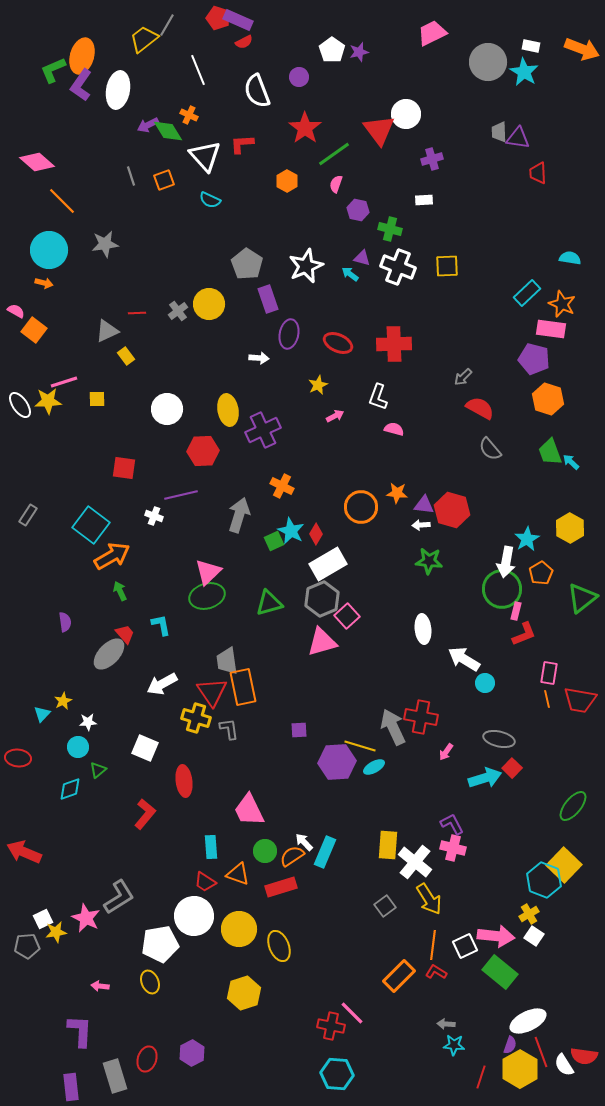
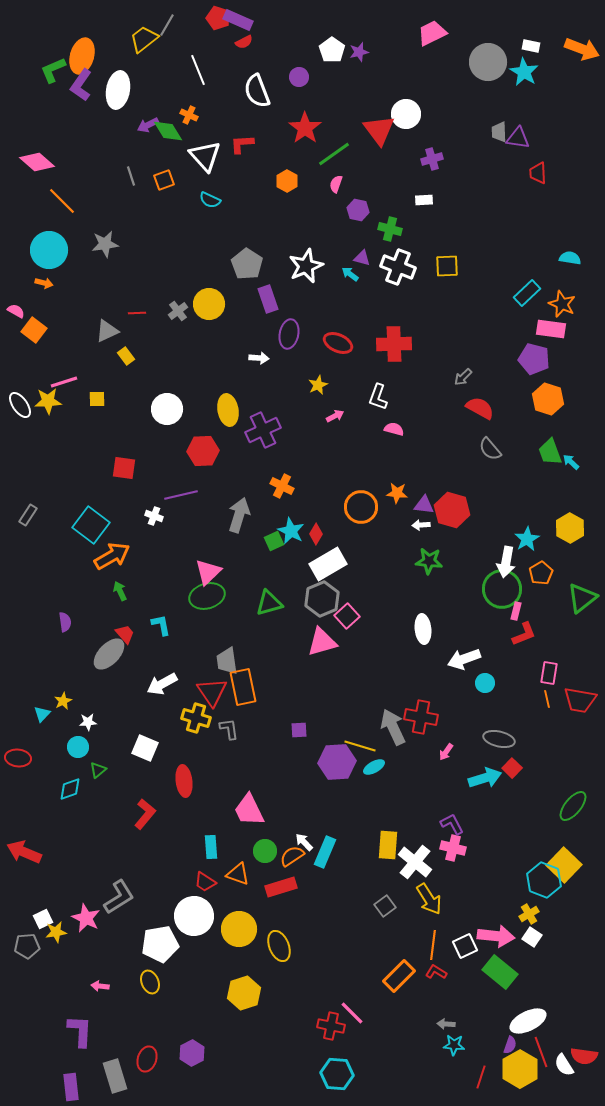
white arrow at (464, 659): rotated 52 degrees counterclockwise
white square at (534, 936): moved 2 px left, 1 px down
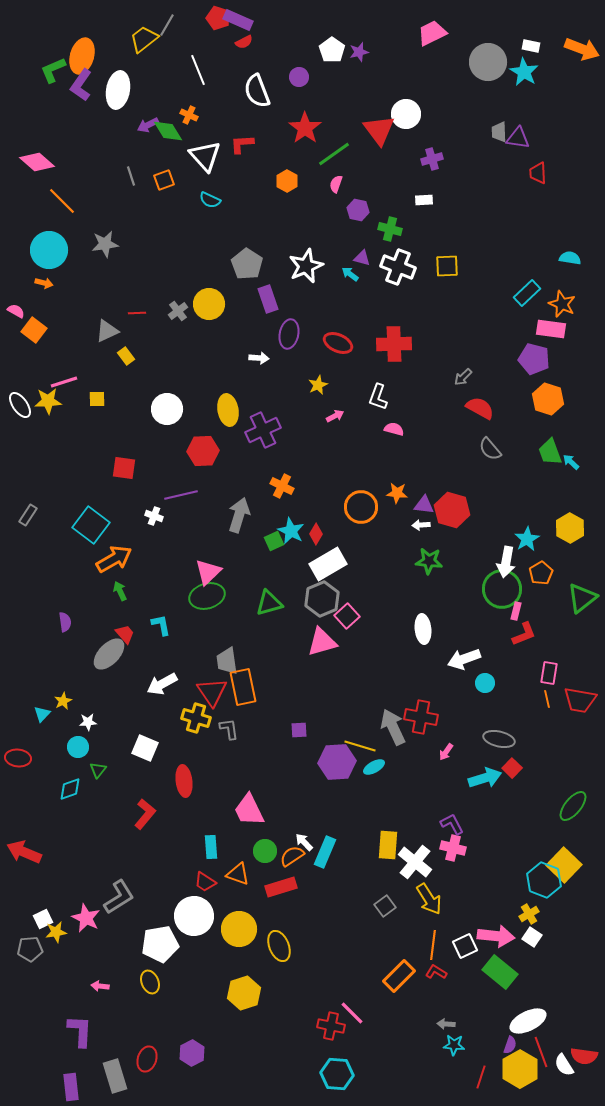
orange arrow at (112, 556): moved 2 px right, 3 px down
green triangle at (98, 770): rotated 12 degrees counterclockwise
gray pentagon at (27, 946): moved 3 px right, 3 px down
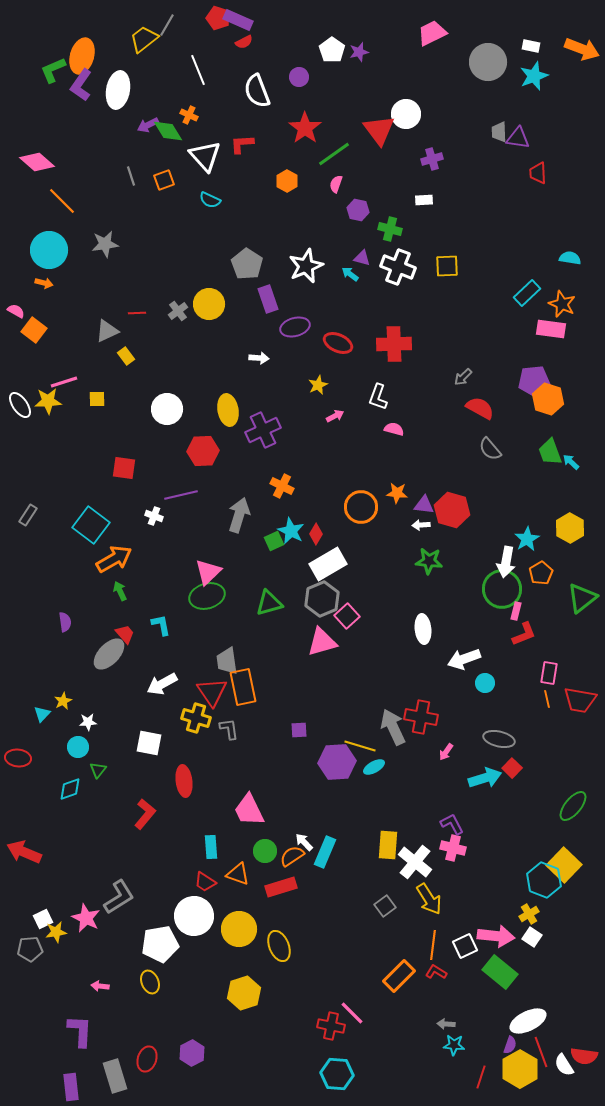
cyan star at (524, 72): moved 10 px right, 4 px down; rotated 20 degrees clockwise
purple ellipse at (289, 334): moved 6 px right, 7 px up; rotated 64 degrees clockwise
purple pentagon at (534, 359): moved 22 px down; rotated 20 degrees counterclockwise
white square at (145, 748): moved 4 px right, 5 px up; rotated 12 degrees counterclockwise
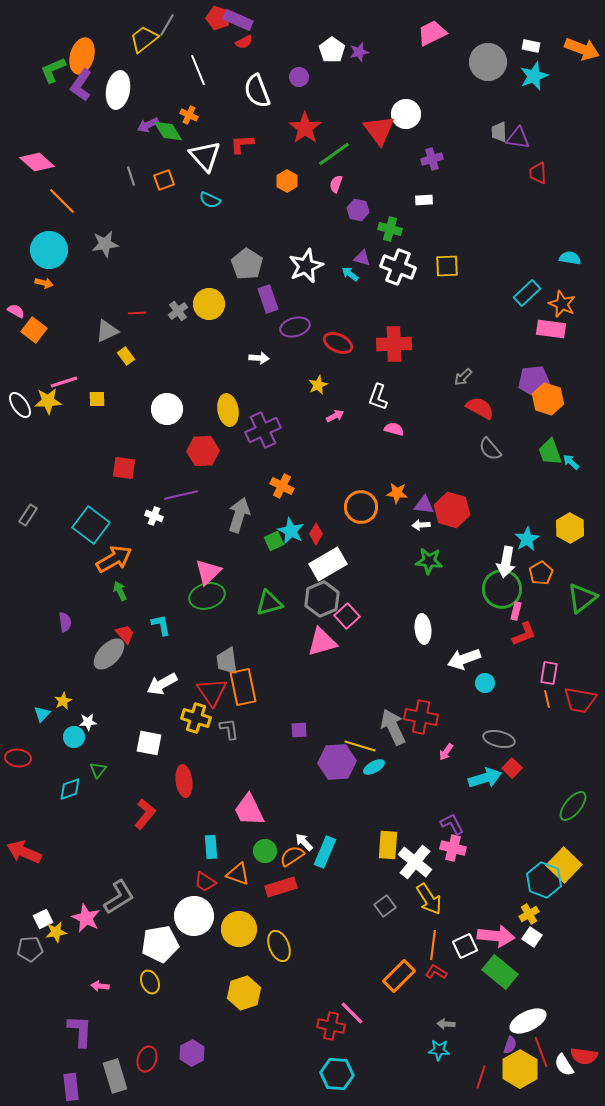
cyan circle at (78, 747): moved 4 px left, 10 px up
cyan star at (454, 1045): moved 15 px left, 5 px down
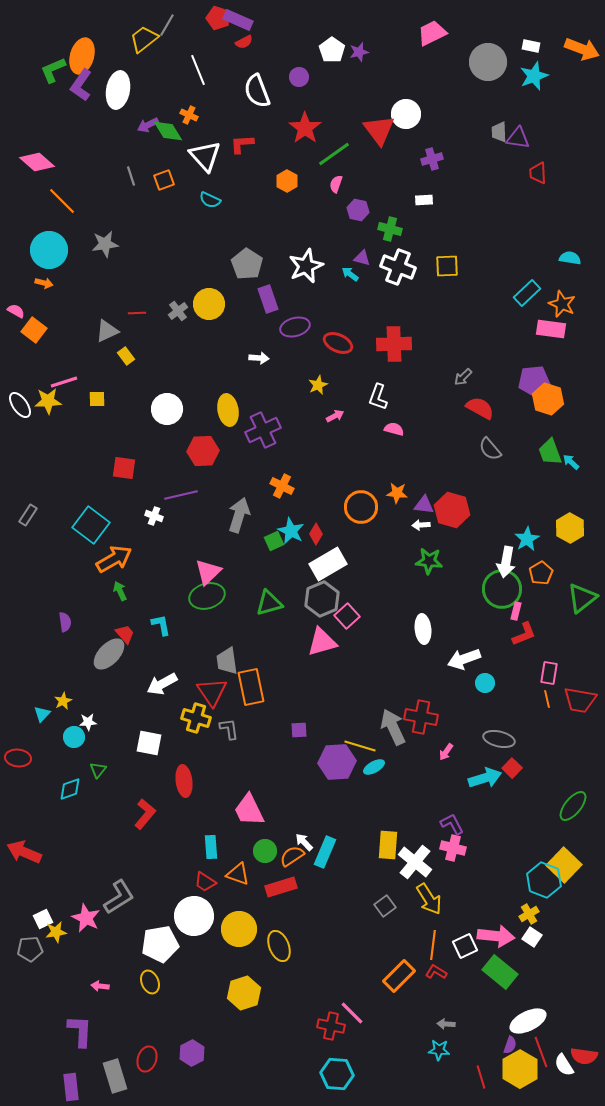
orange rectangle at (243, 687): moved 8 px right
red line at (481, 1077): rotated 35 degrees counterclockwise
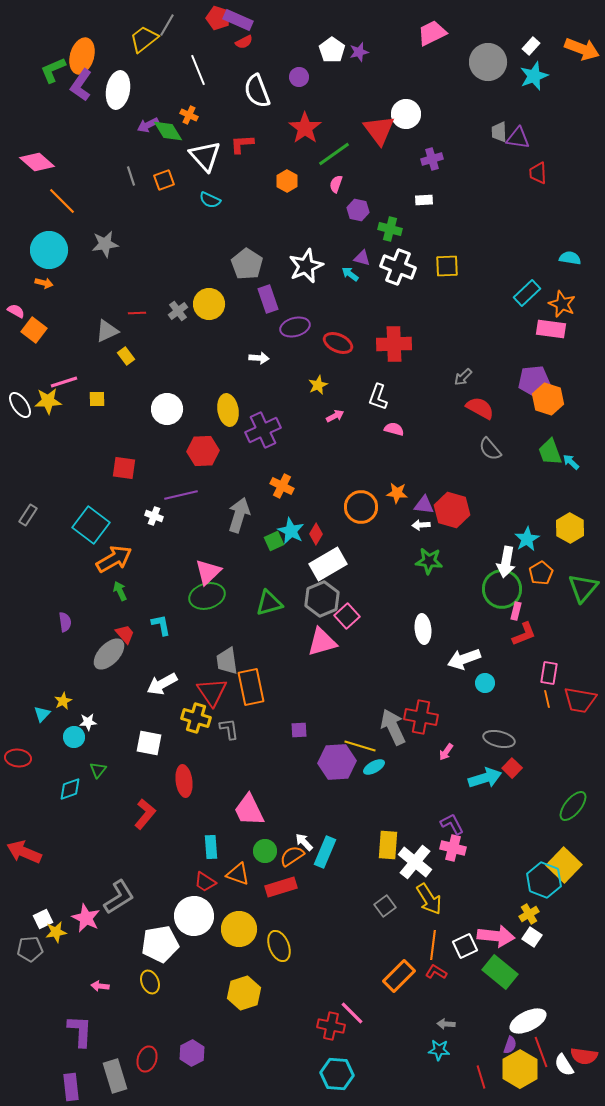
white rectangle at (531, 46): rotated 60 degrees counterclockwise
green triangle at (582, 598): moved 1 px right, 10 px up; rotated 12 degrees counterclockwise
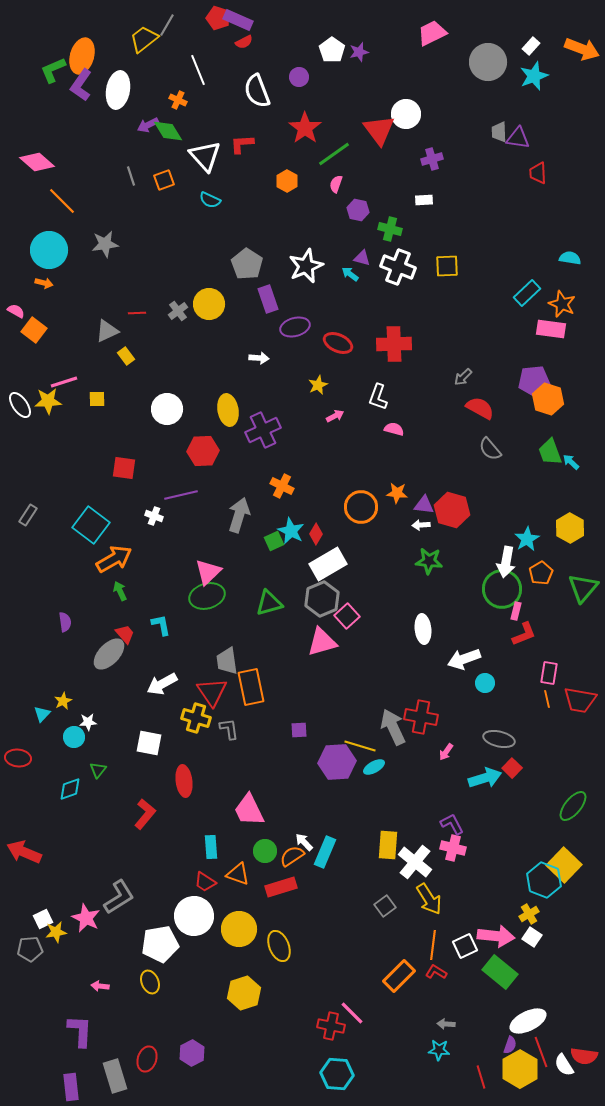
orange cross at (189, 115): moved 11 px left, 15 px up
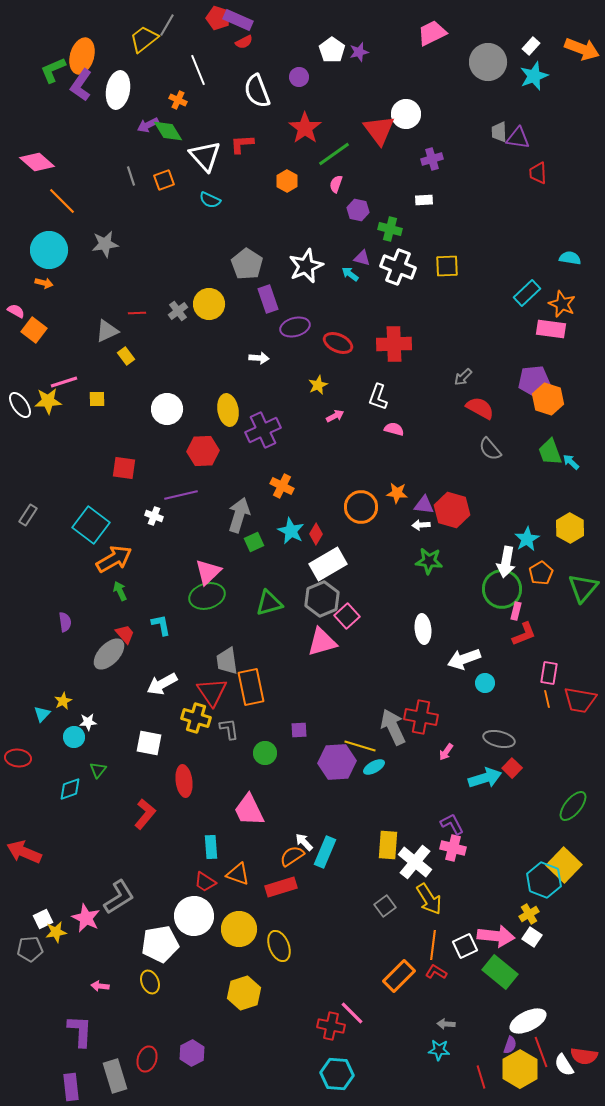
green square at (274, 541): moved 20 px left, 1 px down
green circle at (265, 851): moved 98 px up
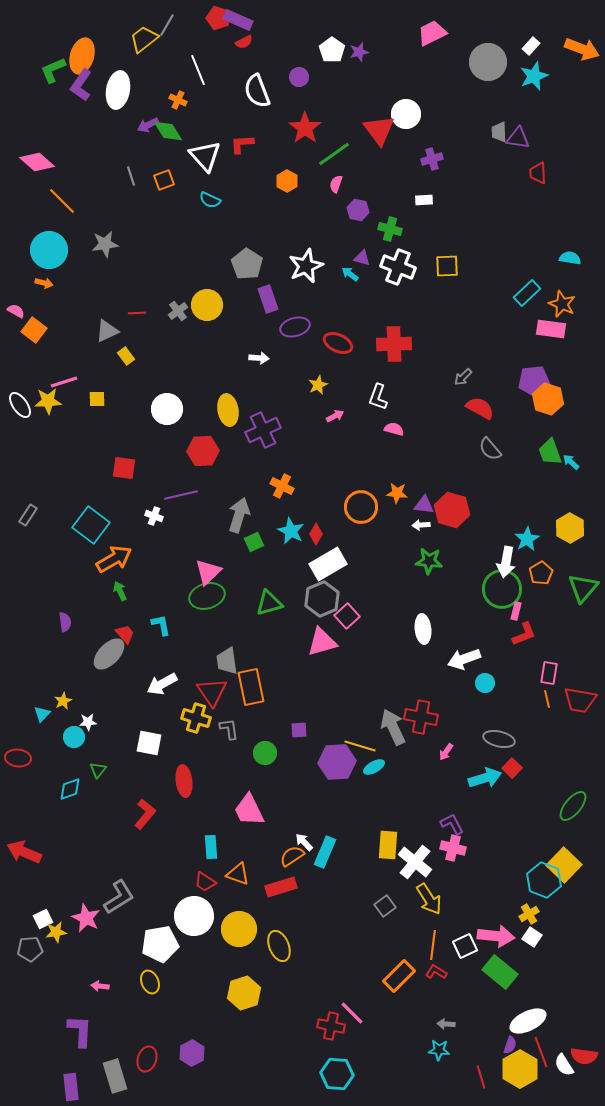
yellow circle at (209, 304): moved 2 px left, 1 px down
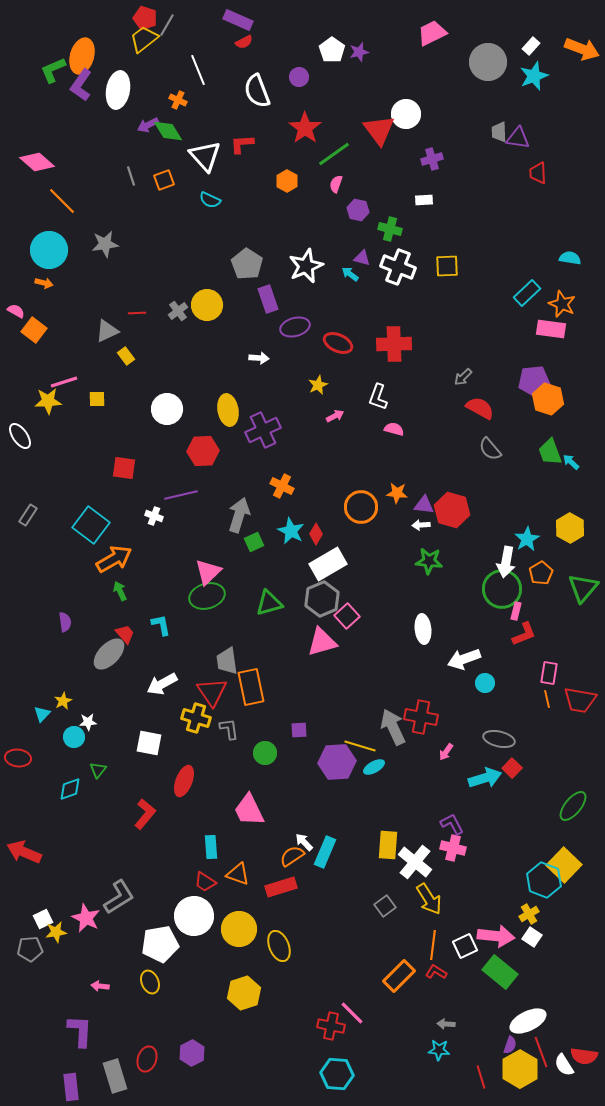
red pentagon at (218, 18): moved 73 px left
white ellipse at (20, 405): moved 31 px down
red ellipse at (184, 781): rotated 28 degrees clockwise
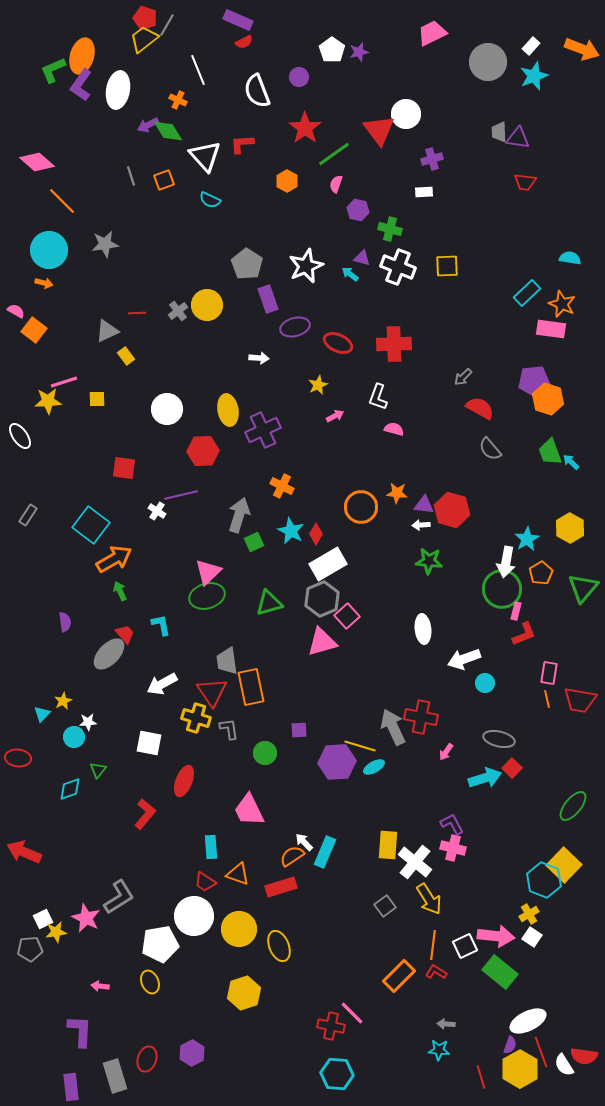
red trapezoid at (538, 173): moved 13 px left, 9 px down; rotated 80 degrees counterclockwise
white rectangle at (424, 200): moved 8 px up
white cross at (154, 516): moved 3 px right, 5 px up; rotated 12 degrees clockwise
